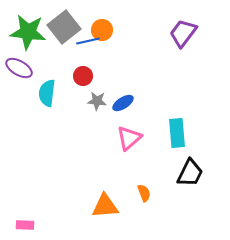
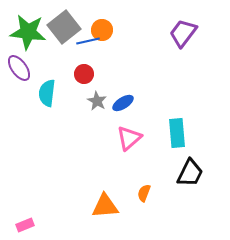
purple ellipse: rotated 24 degrees clockwise
red circle: moved 1 px right, 2 px up
gray star: rotated 24 degrees clockwise
orange semicircle: rotated 138 degrees counterclockwise
pink rectangle: rotated 24 degrees counterclockwise
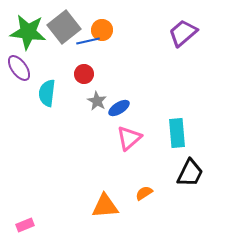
purple trapezoid: rotated 12 degrees clockwise
blue ellipse: moved 4 px left, 5 px down
orange semicircle: rotated 36 degrees clockwise
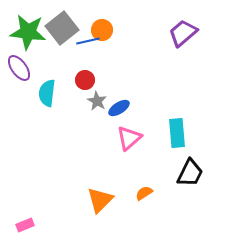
gray square: moved 2 px left, 1 px down
red circle: moved 1 px right, 6 px down
orange triangle: moved 5 px left, 6 px up; rotated 40 degrees counterclockwise
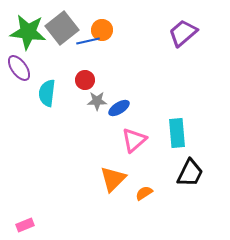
gray star: rotated 30 degrees counterclockwise
pink triangle: moved 5 px right, 2 px down
orange triangle: moved 13 px right, 21 px up
